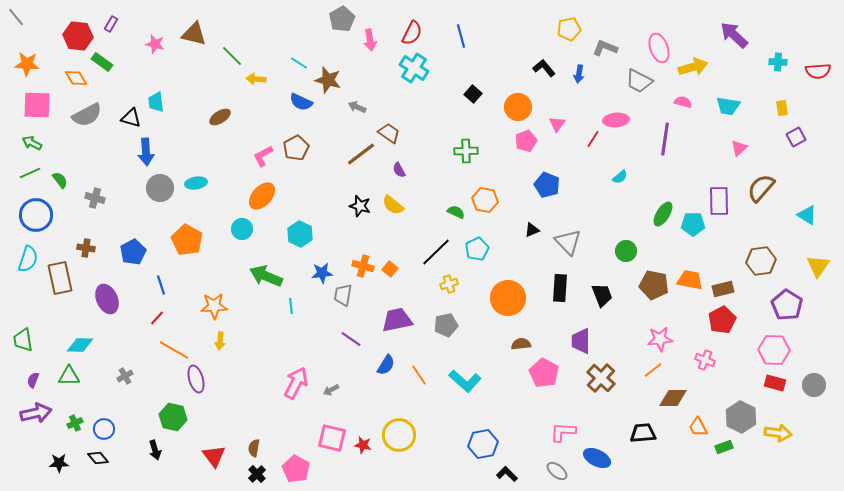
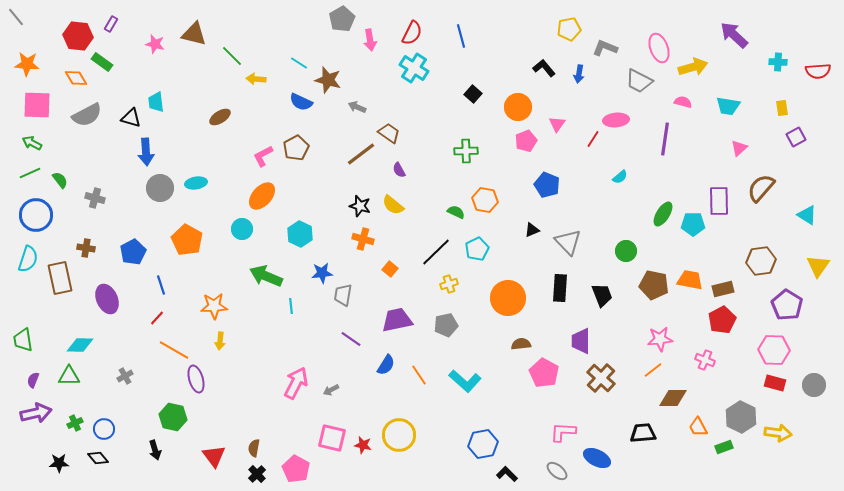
orange cross at (363, 266): moved 27 px up
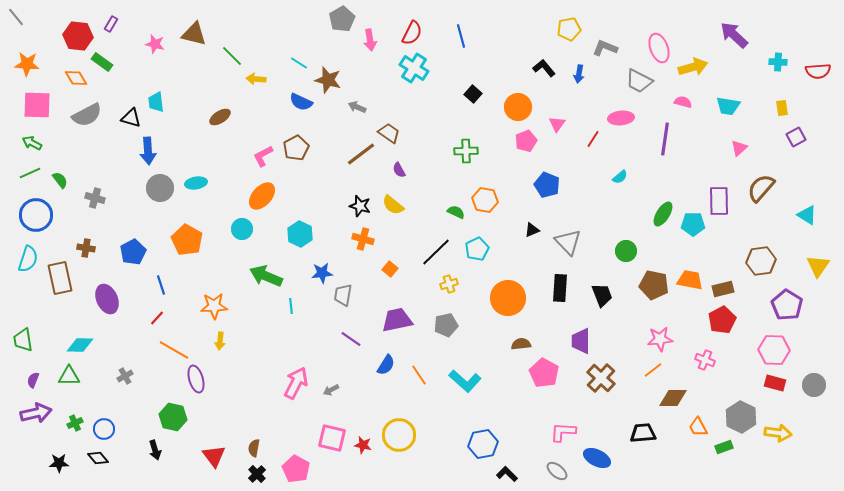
pink ellipse at (616, 120): moved 5 px right, 2 px up
blue arrow at (146, 152): moved 2 px right, 1 px up
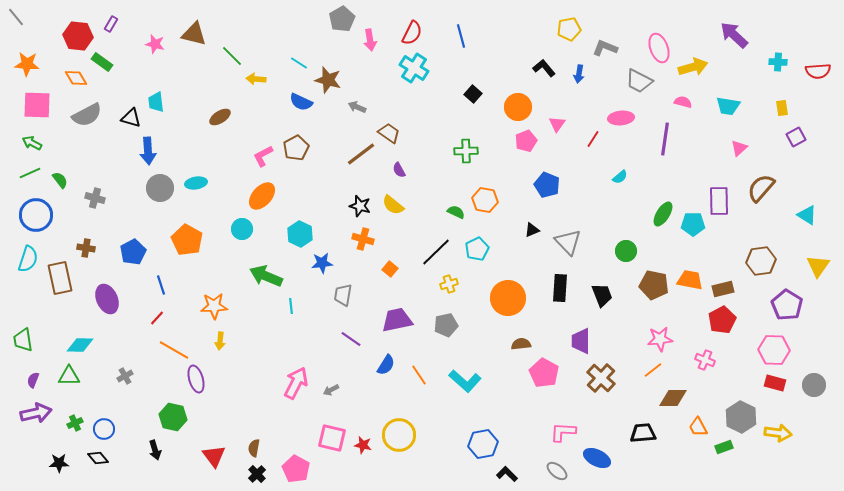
blue star at (322, 273): moved 10 px up
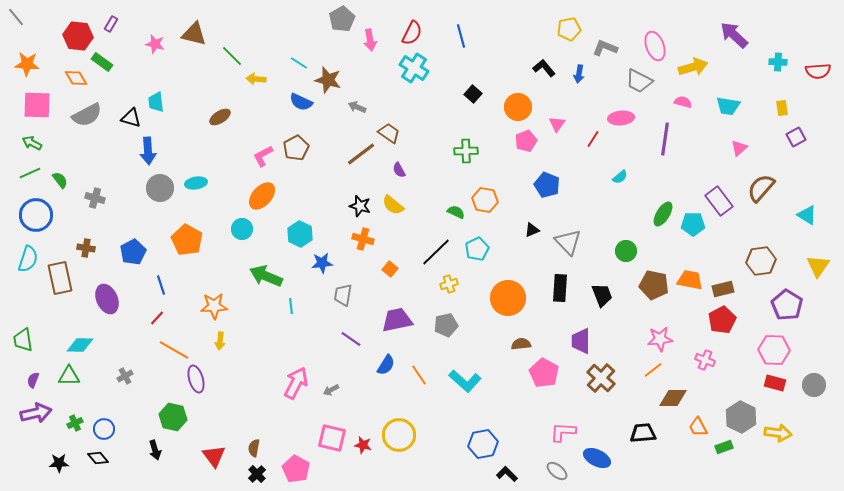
pink ellipse at (659, 48): moved 4 px left, 2 px up
purple rectangle at (719, 201): rotated 36 degrees counterclockwise
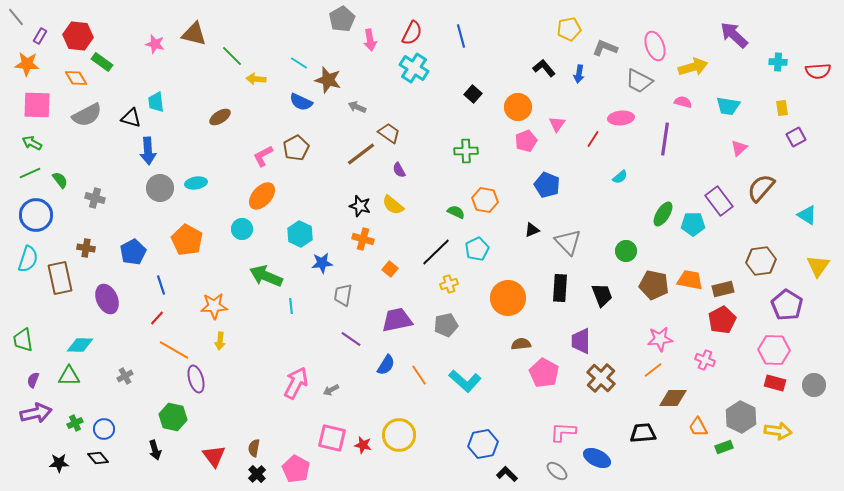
purple rectangle at (111, 24): moved 71 px left, 12 px down
yellow arrow at (778, 433): moved 2 px up
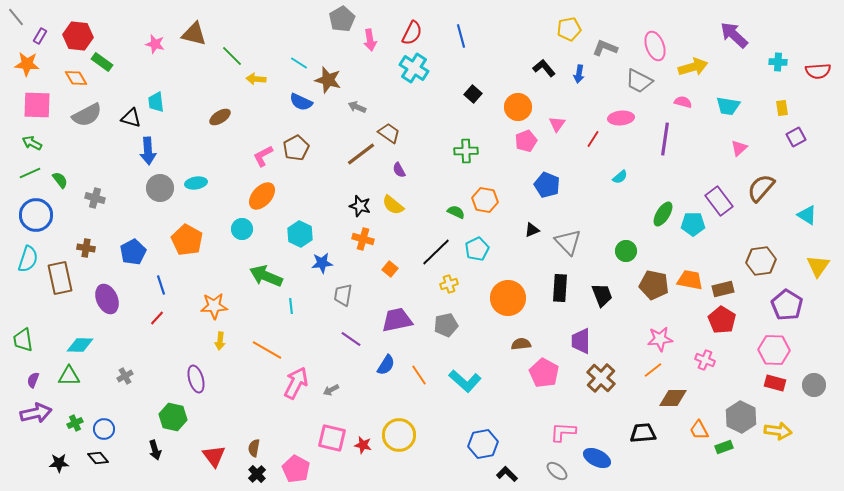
red pentagon at (722, 320): rotated 12 degrees counterclockwise
orange line at (174, 350): moved 93 px right
orange trapezoid at (698, 427): moved 1 px right, 3 px down
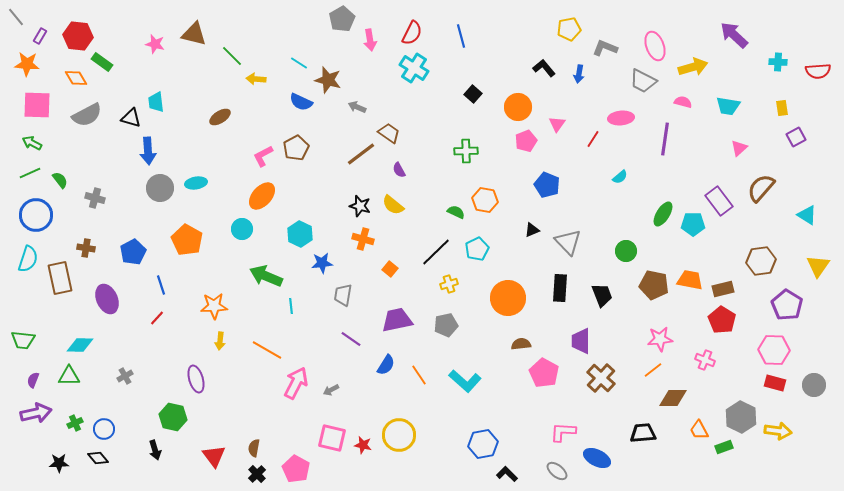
gray trapezoid at (639, 81): moved 4 px right
green trapezoid at (23, 340): rotated 75 degrees counterclockwise
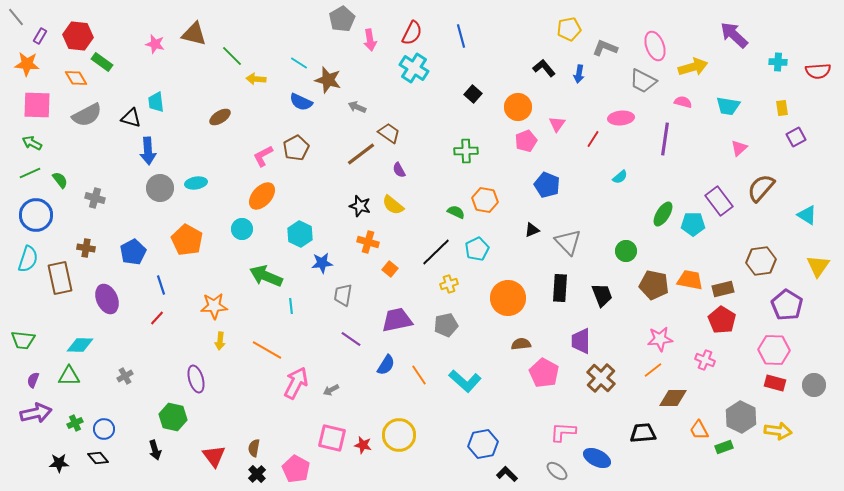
orange cross at (363, 239): moved 5 px right, 3 px down
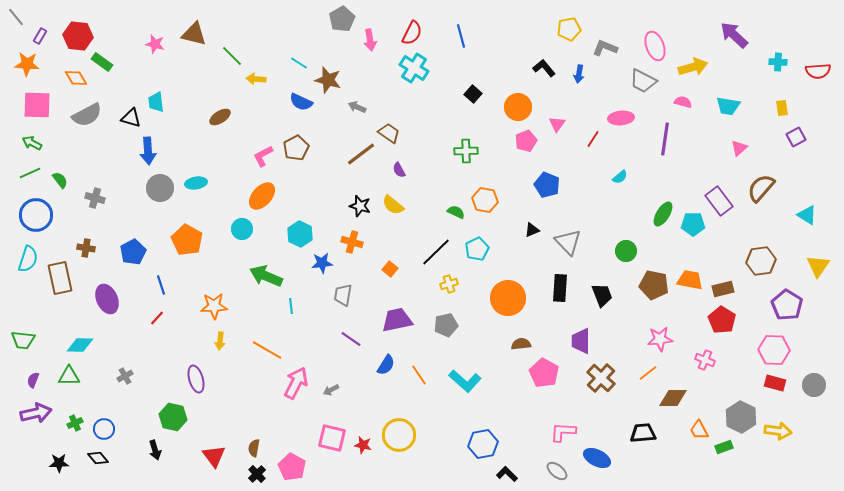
orange cross at (368, 242): moved 16 px left
orange line at (653, 370): moved 5 px left, 3 px down
pink pentagon at (296, 469): moved 4 px left, 2 px up
